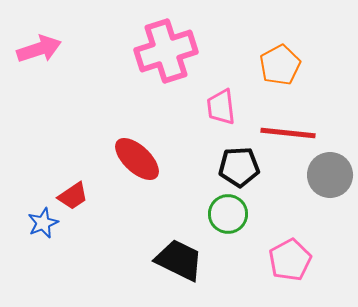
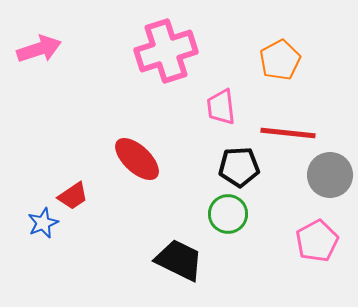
orange pentagon: moved 5 px up
pink pentagon: moved 27 px right, 19 px up
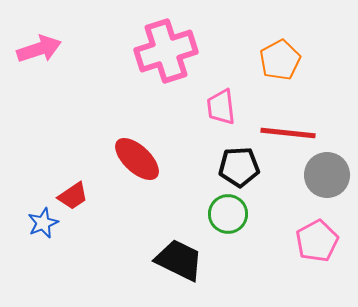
gray circle: moved 3 px left
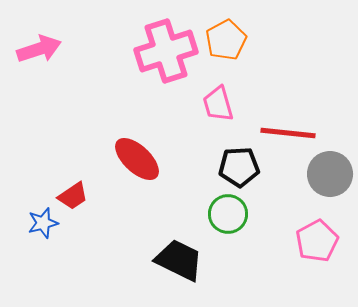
orange pentagon: moved 54 px left, 20 px up
pink trapezoid: moved 3 px left, 3 px up; rotated 9 degrees counterclockwise
gray circle: moved 3 px right, 1 px up
blue star: rotated 8 degrees clockwise
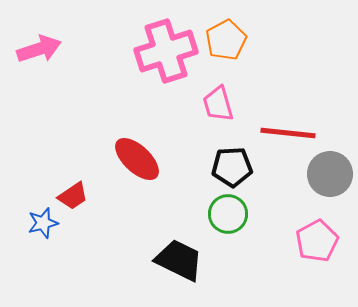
black pentagon: moved 7 px left
